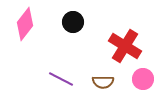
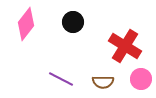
pink diamond: moved 1 px right
pink circle: moved 2 px left
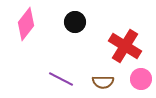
black circle: moved 2 px right
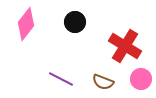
brown semicircle: rotated 20 degrees clockwise
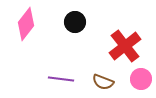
red cross: rotated 20 degrees clockwise
purple line: rotated 20 degrees counterclockwise
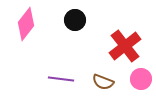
black circle: moved 2 px up
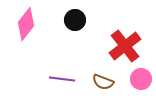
purple line: moved 1 px right
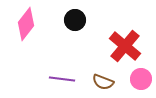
red cross: rotated 12 degrees counterclockwise
